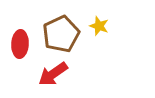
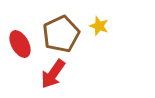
red ellipse: rotated 32 degrees counterclockwise
red arrow: rotated 20 degrees counterclockwise
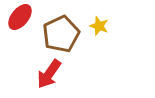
red ellipse: moved 27 px up; rotated 68 degrees clockwise
red arrow: moved 4 px left
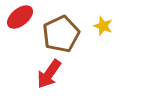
red ellipse: rotated 12 degrees clockwise
yellow star: moved 4 px right
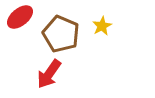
yellow star: moved 1 px left; rotated 24 degrees clockwise
brown pentagon: rotated 24 degrees counterclockwise
